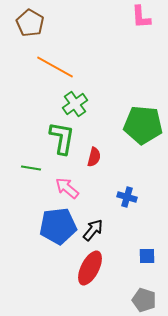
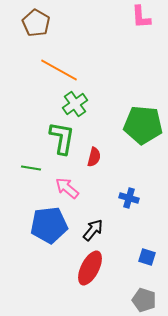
brown pentagon: moved 6 px right
orange line: moved 4 px right, 3 px down
blue cross: moved 2 px right, 1 px down
blue pentagon: moved 9 px left, 1 px up
blue square: moved 1 px down; rotated 18 degrees clockwise
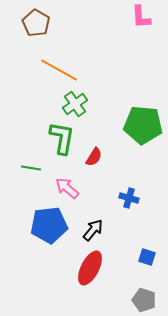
red semicircle: rotated 18 degrees clockwise
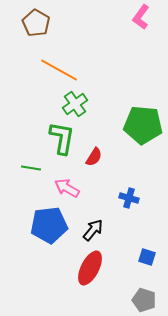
pink L-shape: rotated 40 degrees clockwise
pink arrow: rotated 10 degrees counterclockwise
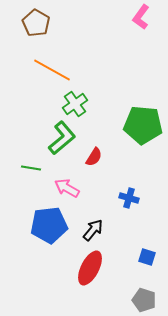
orange line: moved 7 px left
green L-shape: rotated 40 degrees clockwise
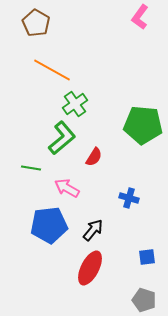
pink L-shape: moved 1 px left
blue square: rotated 24 degrees counterclockwise
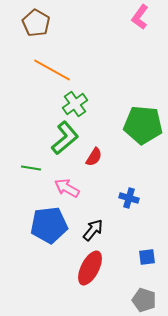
green L-shape: moved 3 px right
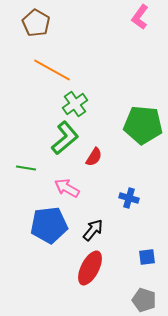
green line: moved 5 px left
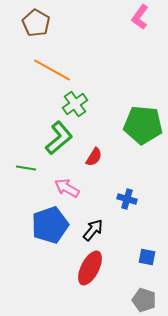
green L-shape: moved 6 px left
blue cross: moved 2 px left, 1 px down
blue pentagon: moved 1 px right; rotated 12 degrees counterclockwise
blue square: rotated 18 degrees clockwise
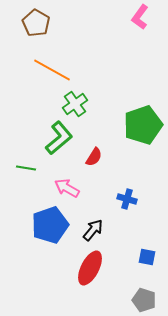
green pentagon: rotated 24 degrees counterclockwise
